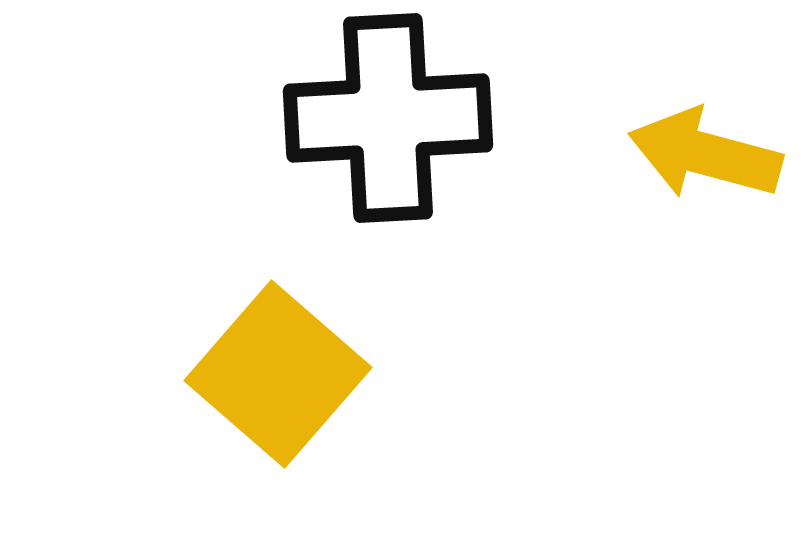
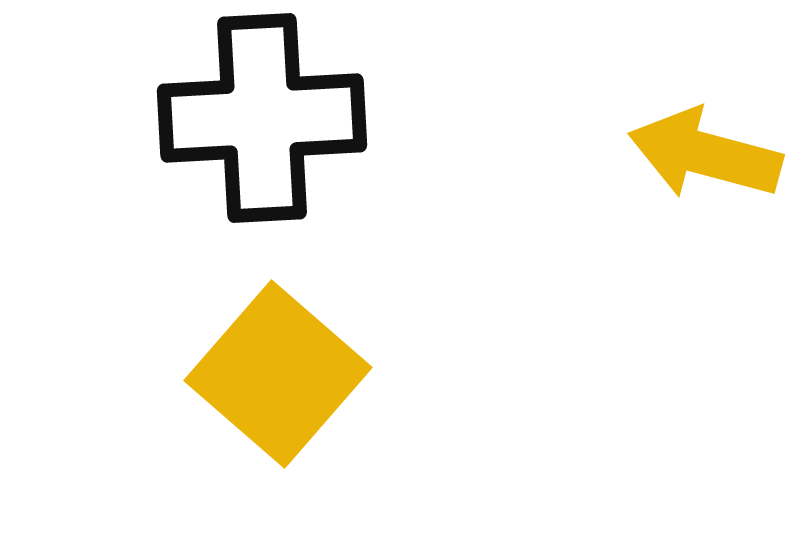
black cross: moved 126 px left
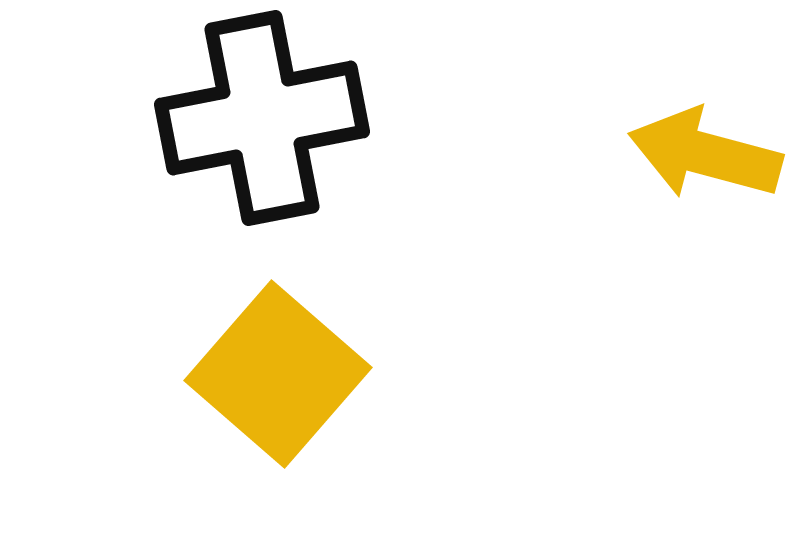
black cross: rotated 8 degrees counterclockwise
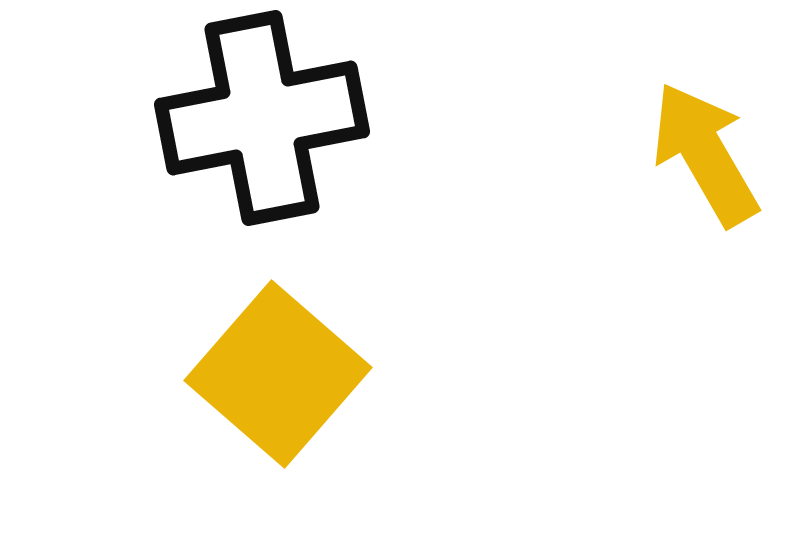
yellow arrow: rotated 45 degrees clockwise
